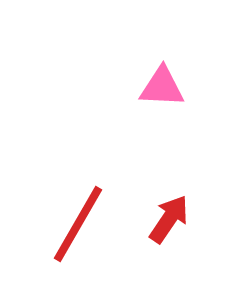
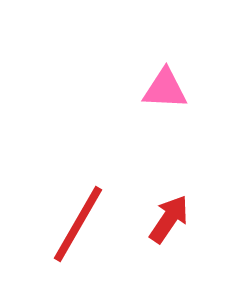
pink triangle: moved 3 px right, 2 px down
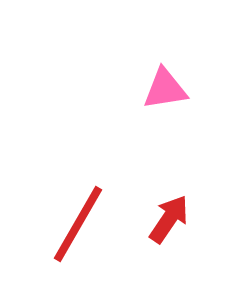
pink triangle: rotated 12 degrees counterclockwise
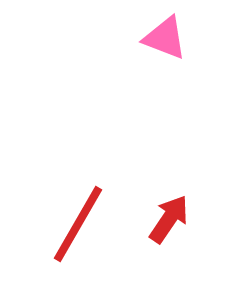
pink triangle: moved 51 px up; rotated 30 degrees clockwise
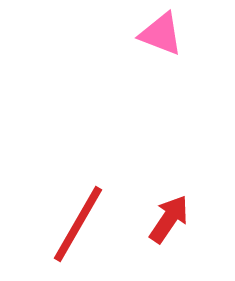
pink triangle: moved 4 px left, 4 px up
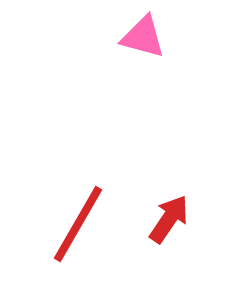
pink triangle: moved 18 px left, 3 px down; rotated 6 degrees counterclockwise
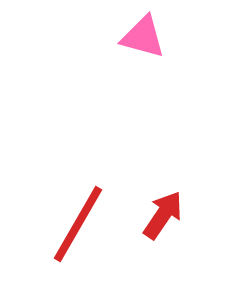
red arrow: moved 6 px left, 4 px up
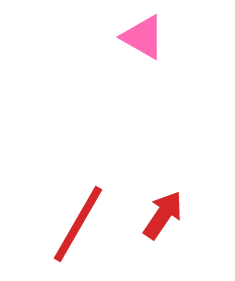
pink triangle: rotated 15 degrees clockwise
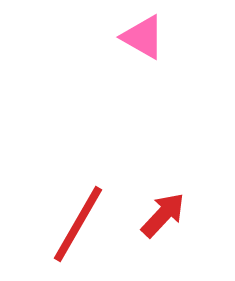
red arrow: rotated 9 degrees clockwise
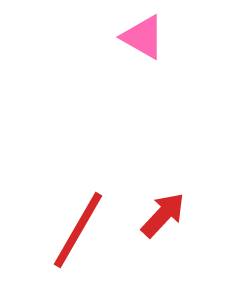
red line: moved 6 px down
